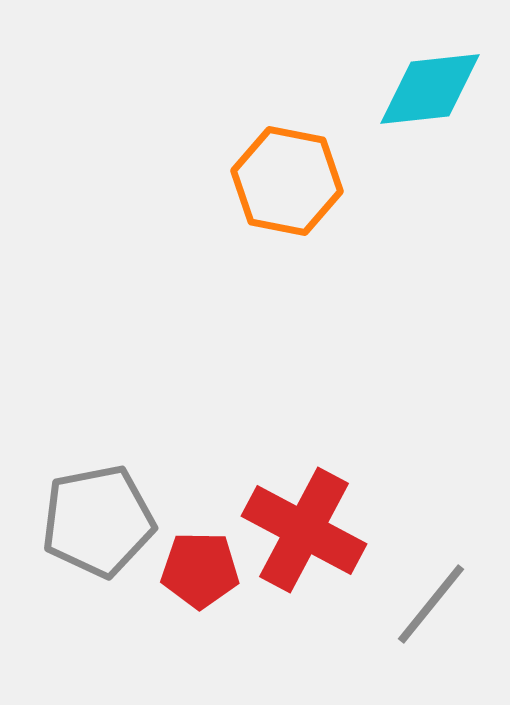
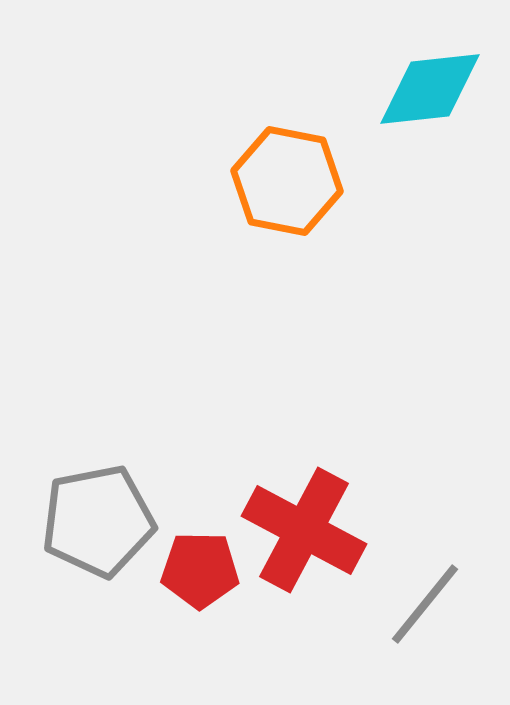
gray line: moved 6 px left
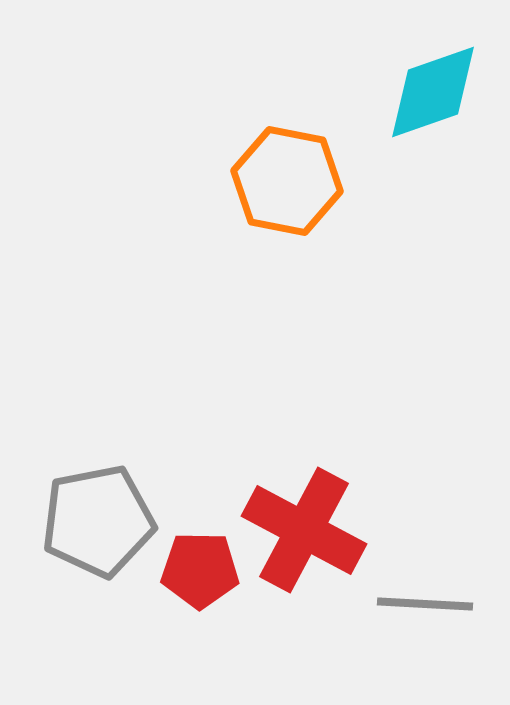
cyan diamond: moved 3 px right, 3 px down; rotated 13 degrees counterclockwise
gray line: rotated 54 degrees clockwise
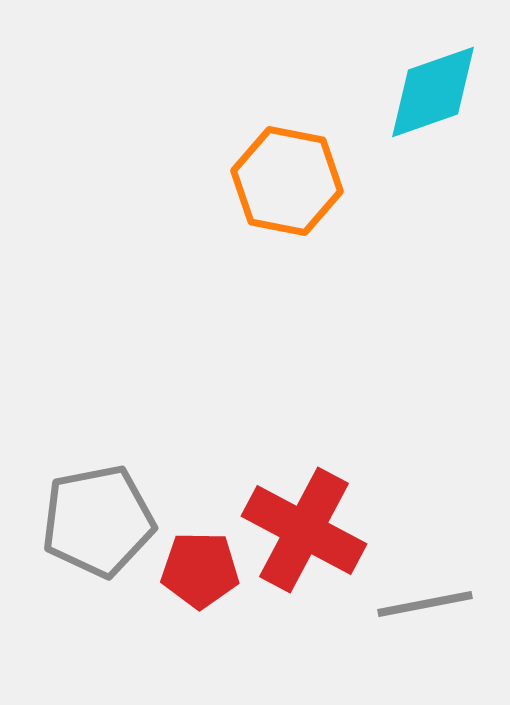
gray line: rotated 14 degrees counterclockwise
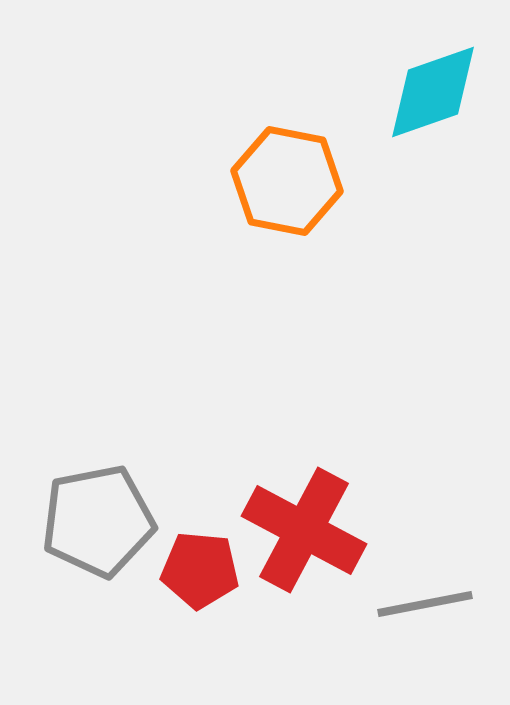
red pentagon: rotated 4 degrees clockwise
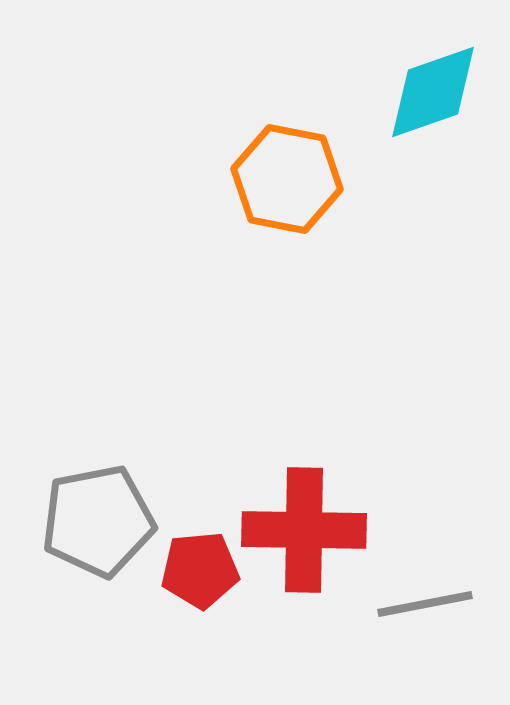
orange hexagon: moved 2 px up
red cross: rotated 27 degrees counterclockwise
red pentagon: rotated 10 degrees counterclockwise
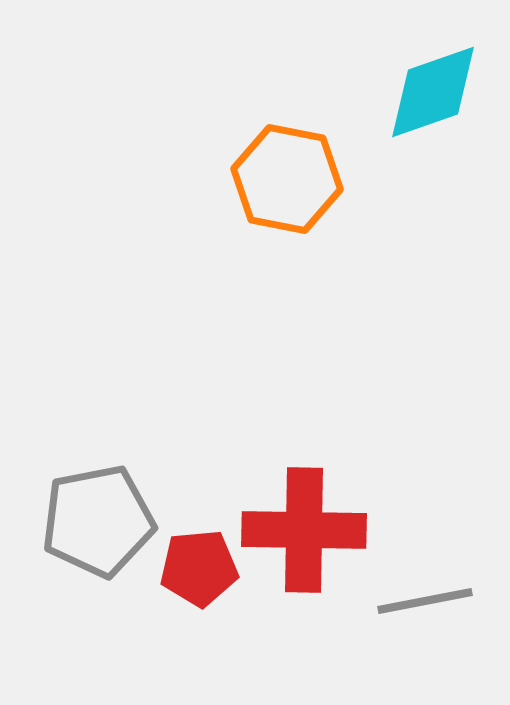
red pentagon: moved 1 px left, 2 px up
gray line: moved 3 px up
